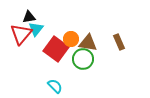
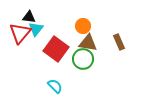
black triangle: rotated 16 degrees clockwise
red triangle: moved 1 px left, 1 px up
orange circle: moved 12 px right, 13 px up
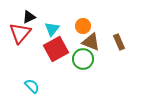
black triangle: rotated 32 degrees counterclockwise
cyan triangle: moved 16 px right
brown triangle: moved 3 px right, 1 px up; rotated 12 degrees clockwise
red square: rotated 25 degrees clockwise
cyan semicircle: moved 23 px left
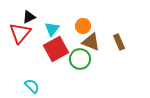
green circle: moved 3 px left
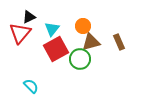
brown triangle: rotated 36 degrees counterclockwise
cyan semicircle: moved 1 px left
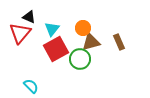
black triangle: rotated 48 degrees clockwise
orange circle: moved 2 px down
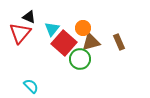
red square: moved 8 px right, 6 px up; rotated 20 degrees counterclockwise
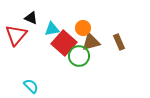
black triangle: moved 2 px right, 1 px down
cyan triangle: rotated 42 degrees clockwise
red triangle: moved 4 px left, 2 px down
green circle: moved 1 px left, 3 px up
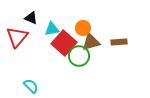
red triangle: moved 1 px right, 2 px down
brown rectangle: rotated 70 degrees counterclockwise
